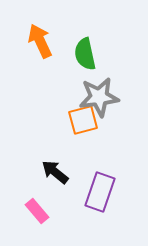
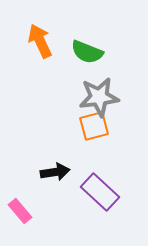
green semicircle: moved 2 px right, 2 px up; rotated 56 degrees counterclockwise
orange square: moved 11 px right, 6 px down
black arrow: rotated 132 degrees clockwise
purple rectangle: rotated 66 degrees counterclockwise
pink rectangle: moved 17 px left
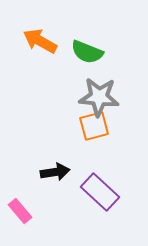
orange arrow: rotated 36 degrees counterclockwise
gray star: rotated 12 degrees clockwise
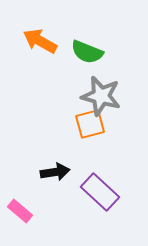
gray star: moved 2 px right, 1 px up; rotated 9 degrees clockwise
orange square: moved 4 px left, 2 px up
pink rectangle: rotated 10 degrees counterclockwise
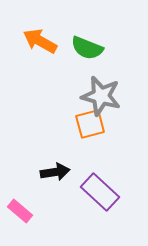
green semicircle: moved 4 px up
